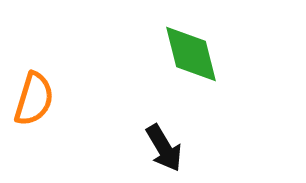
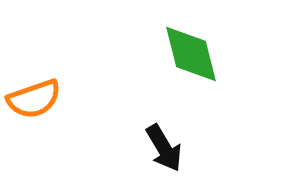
orange semicircle: rotated 54 degrees clockwise
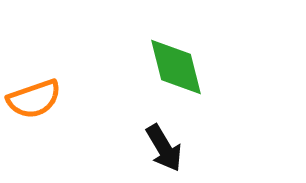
green diamond: moved 15 px left, 13 px down
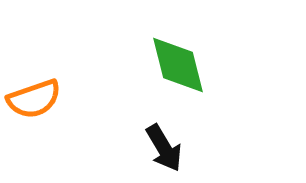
green diamond: moved 2 px right, 2 px up
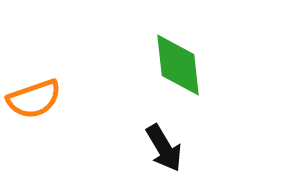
green diamond: rotated 8 degrees clockwise
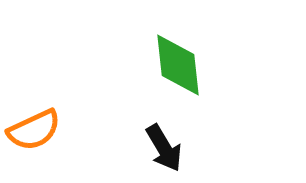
orange semicircle: moved 31 px down; rotated 6 degrees counterclockwise
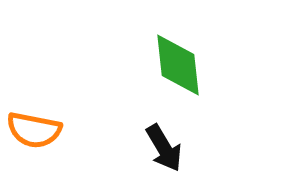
orange semicircle: rotated 36 degrees clockwise
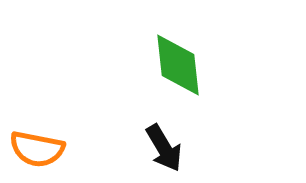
orange semicircle: moved 3 px right, 19 px down
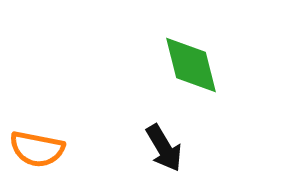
green diamond: moved 13 px right; rotated 8 degrees counterclockwise
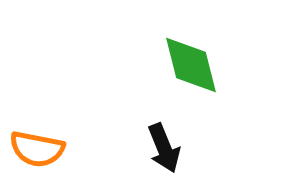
black arrow: rotated 9 degrees clockwise
